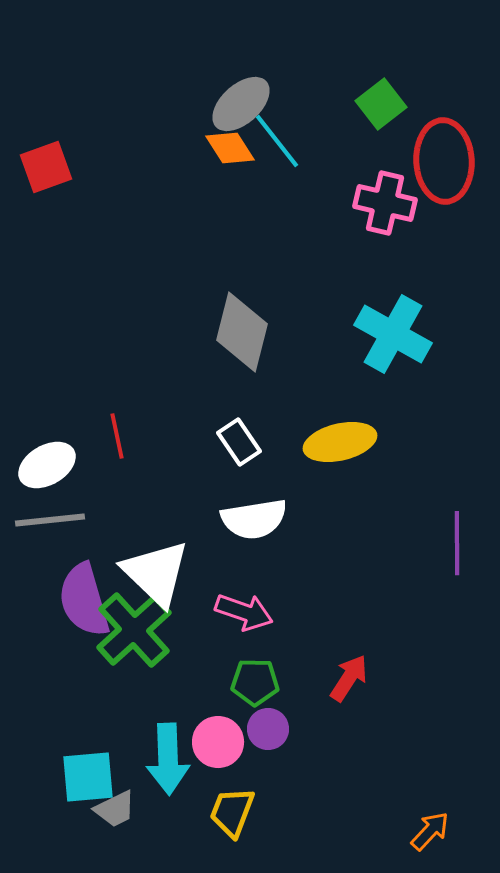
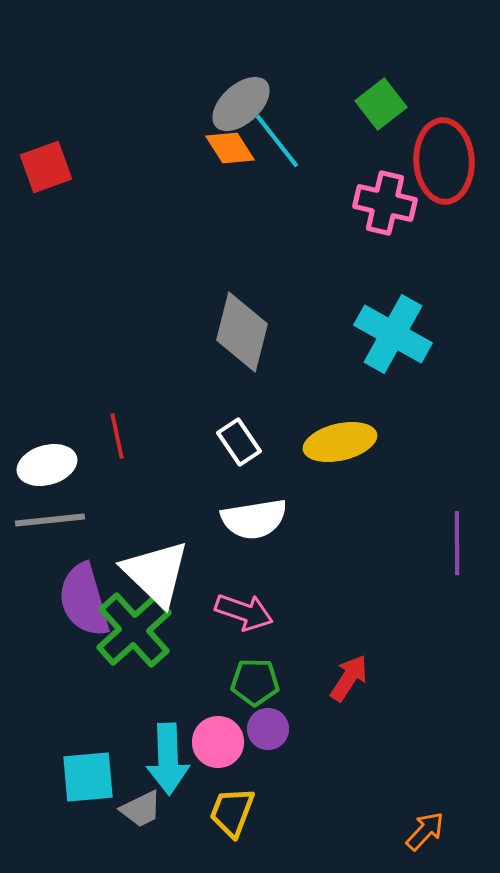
white ellipse: rotated 14 degrees clockwise
gray trapezoid: moved 26 px right
orange arrow: moved 5 px left
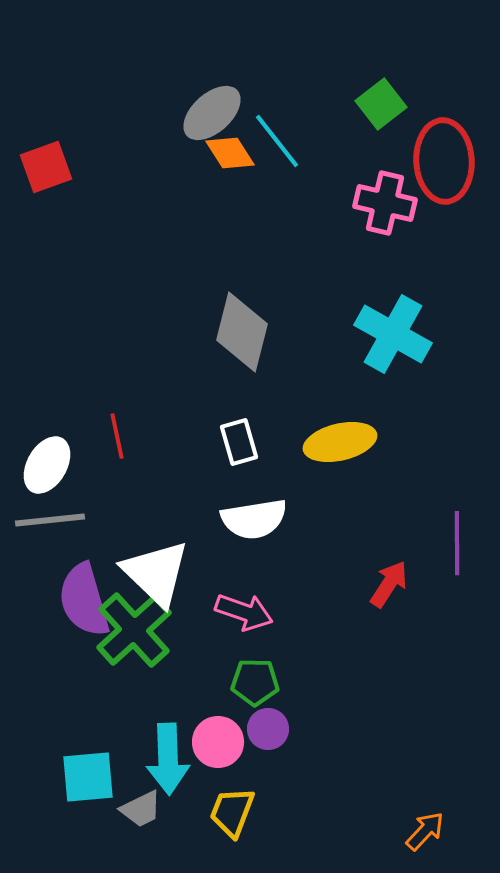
gray ellipse: moved 29 px left, 9 px down
orange diamond: moved 5 px down
white rectangle: rotated 18 degrees clockwise
white ellipse: rotated 44 degrees counterclockwise
red arrow: moved 40 px right, 94 px up
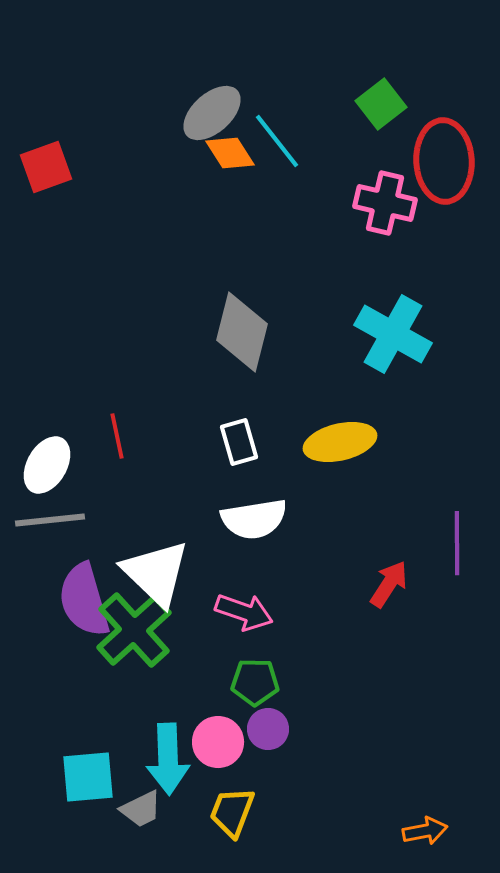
orange arrow: rotated 36 degrees clockwise
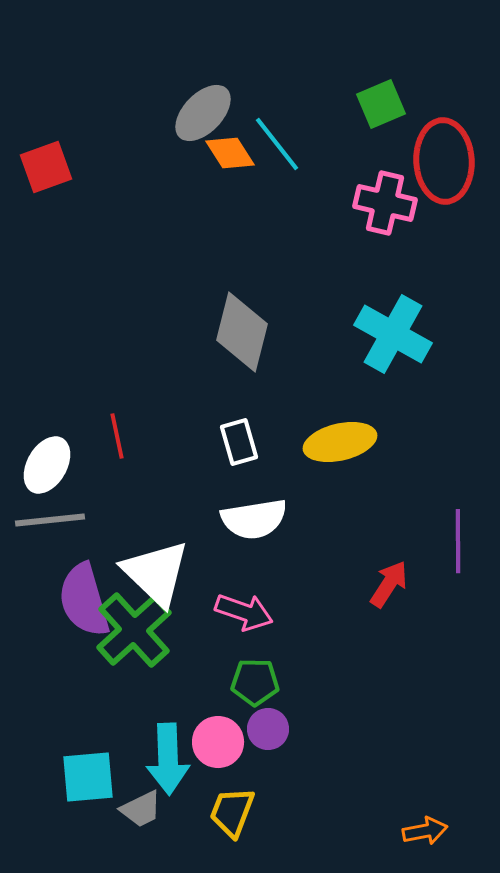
green square: rotated 15 degrees clockwise
gray ellipse: moved 9 px left; rotated 4 degrees counterclockwise
cyan line: moved 3 px down
purple line: moved 1 px right, 2 px up
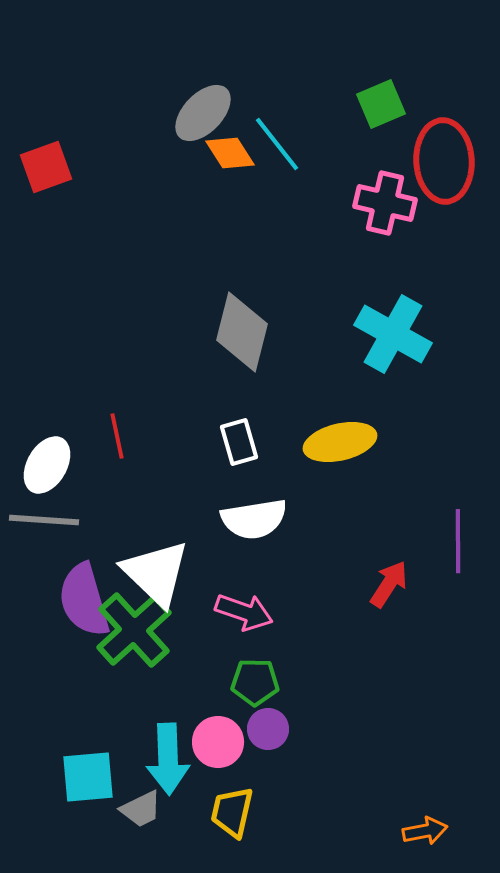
gray line: moved 6 px left; rotated 10 degrees clockwise
yellow trapezoid: rotated 8 degrees counterclockwise
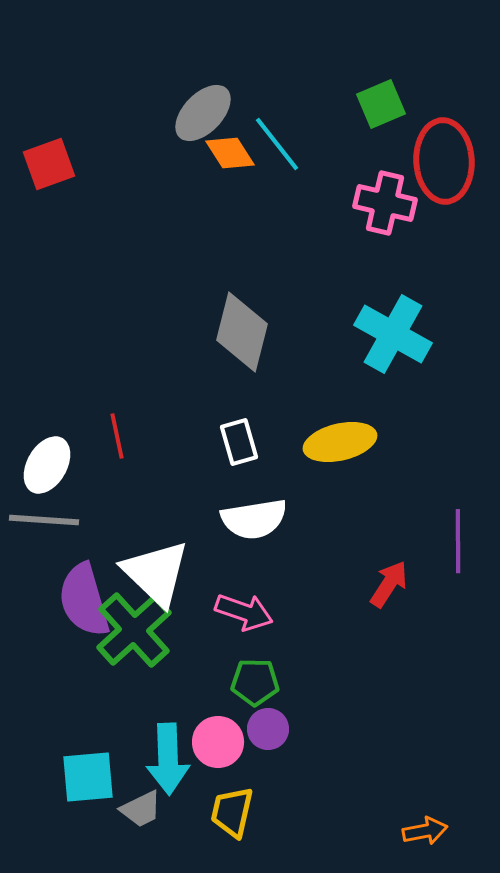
red square: moved 3 px right, 3 px up
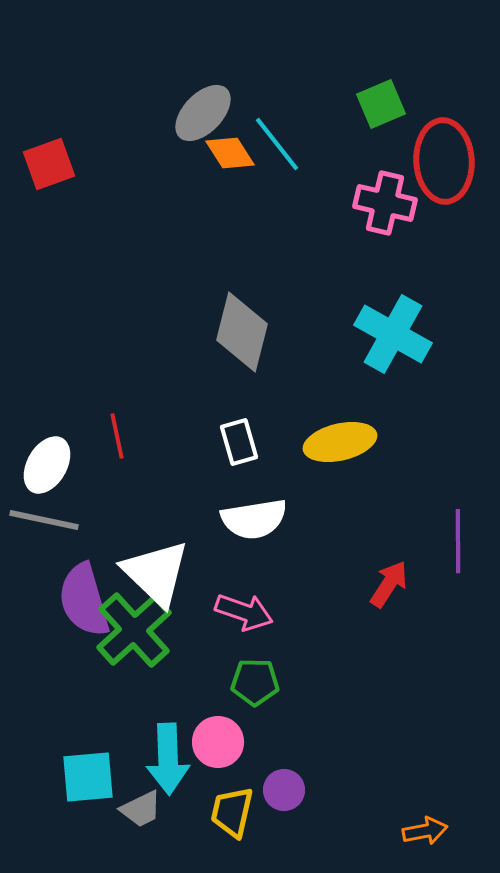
gray line: rotated 8 degrees clockwise
purple circle: moved 16 px right, 61 px down
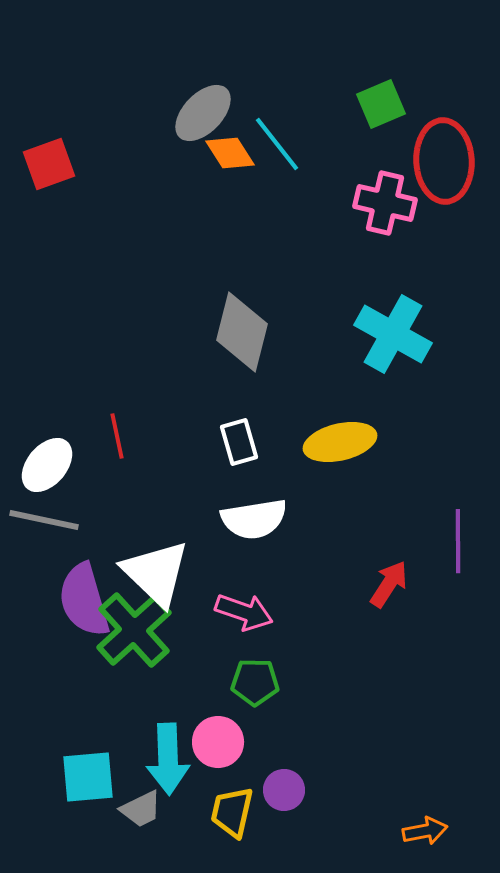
white ellipse: rotated 10 degrees clockwise
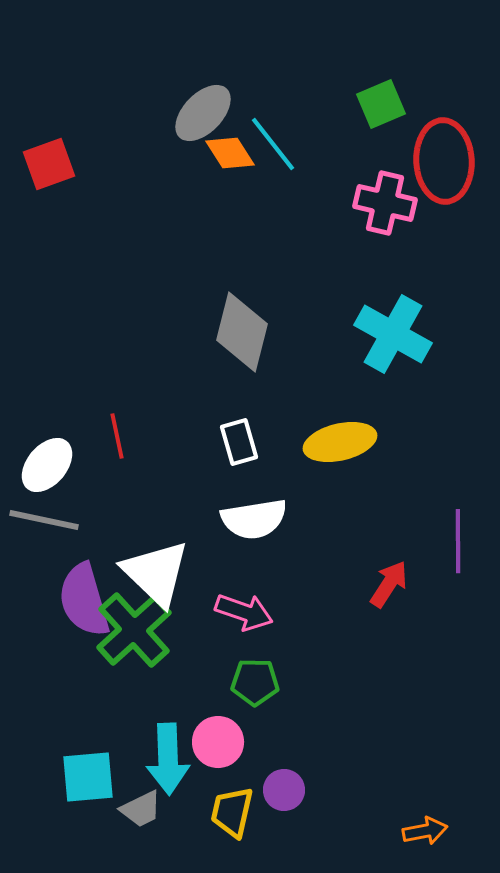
cyan line: moved 4 px left
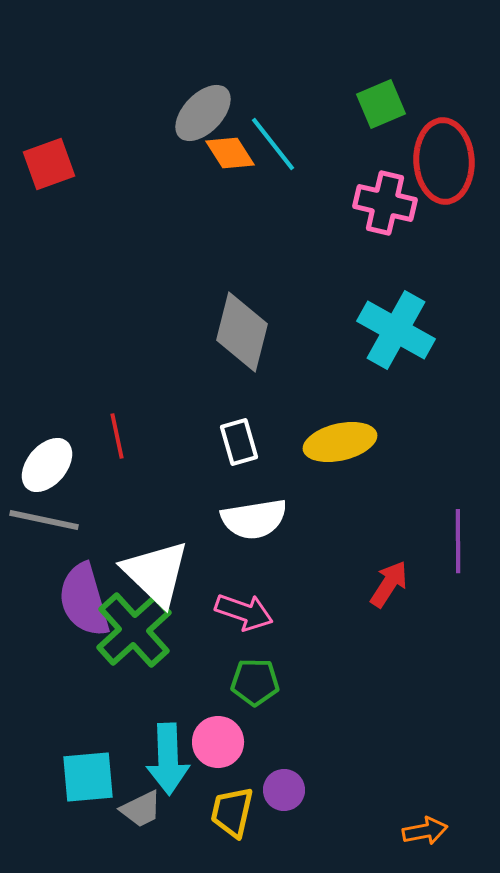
cyan cross: moved 3 px right, 4 px up
